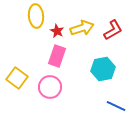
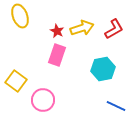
yellow ellipse: moved 16 px left; rotated 15 degrees counterclockwise
red L-shape: moved 1 px right, 1 px up
pink rectangle: moved 1 px up
yellow square: moved 1 px left, 3 px down
pink circle: moved 7 px left, 13 px down
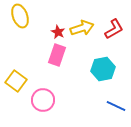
red star: moved 1 px right, 1 px down
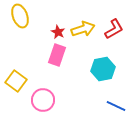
yellow arrow: moved 1 px right, 1 px down
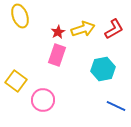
red star: rotated 16 degrees clockwise
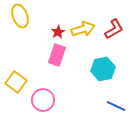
yellow square: moved 1 px down
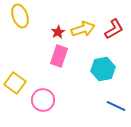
pink rectangle: moved 2 px right, 1 px down
yellow square: moved 1 px left, 1 px down
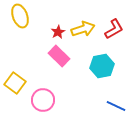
pink rectangle: rotated 65 degrees counterclockwise
cyan hexagon: moved 1 px left, 3 px up
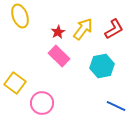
yellow arrow: rotated 35 degrees counterclockwise
pink circle: moved 1 px left, 3 px down
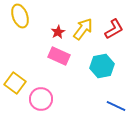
pink rectangle: rotated 20 degrees counterclockwise
pink circle: moved 1 px left, 4 px up
